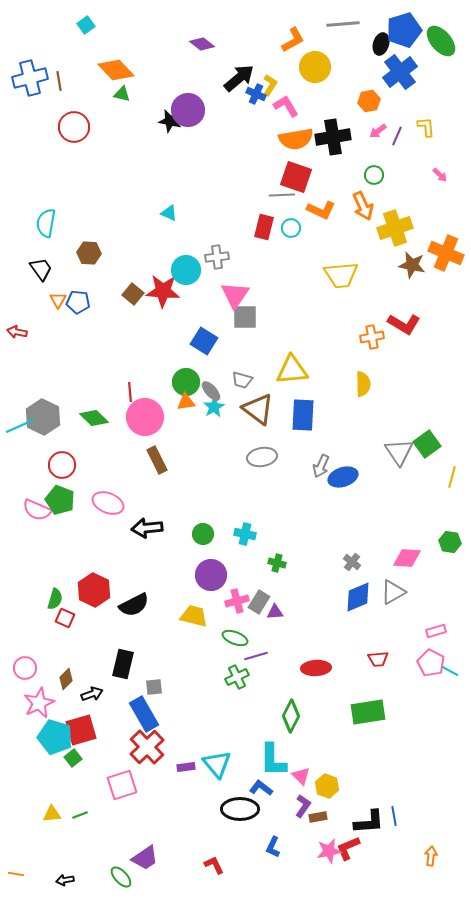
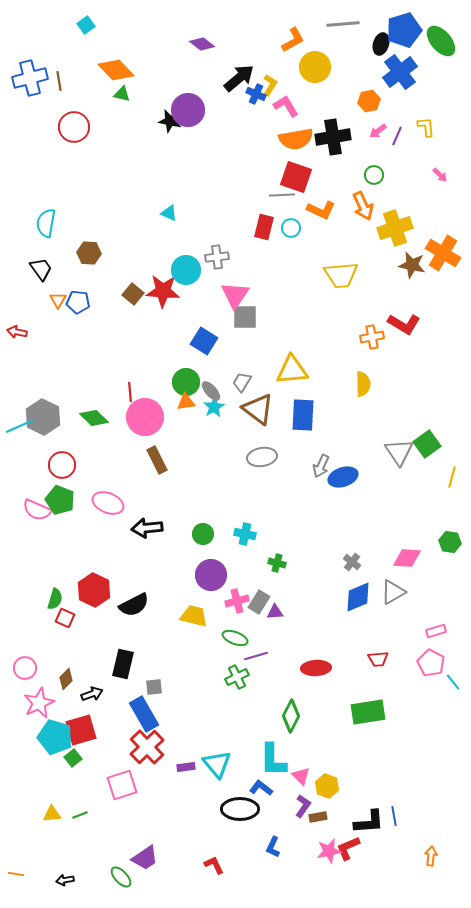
orange cross at (446, 253): moved 3 px left; rotated 8 degrees clockwise
gray trapezoid at (242, 380): moved 2 px down; rotated 105 degrees clockwise
cyan line at (450, 671): moved 3 px right, 11 px down; rotated 24 degrees clockwise
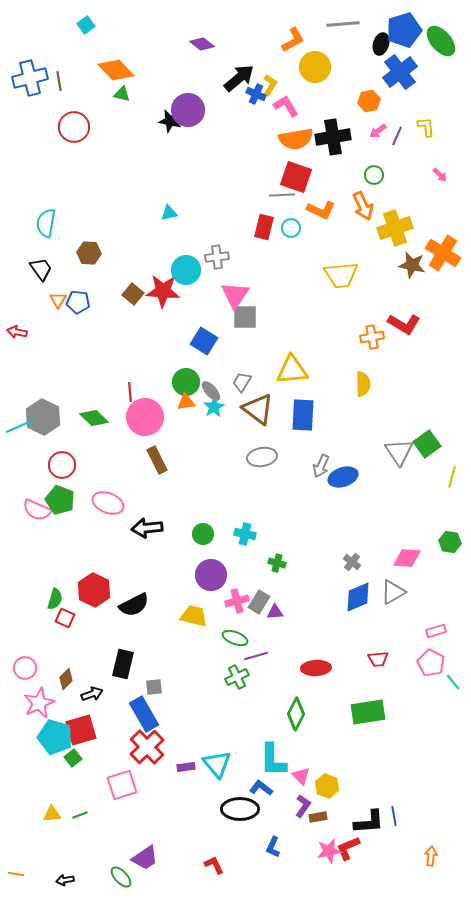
cyan triangle at (169, 213): rotated 36 degrees counterclockwise
green diamond at (291, 716): moved 5 px right, 2 px up
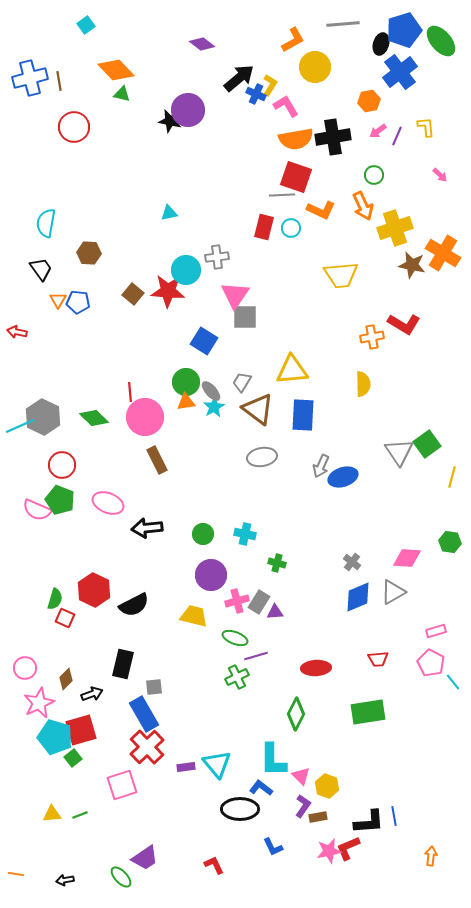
red star at (163, 291): moved 5 px right
blue L-shape at (273, 847): rotated 50 degrees counterclockwise
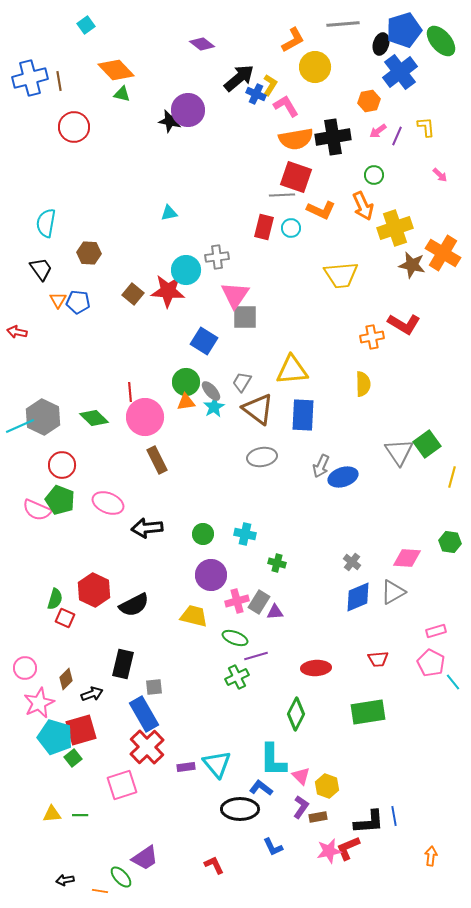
purple L-shape at (303, 806): moved 2 px left, 1 px down
green line at (80, 815): rotated 21 degrees clockwise
orange line at (16, 874): moved 84 px right, 17 px down
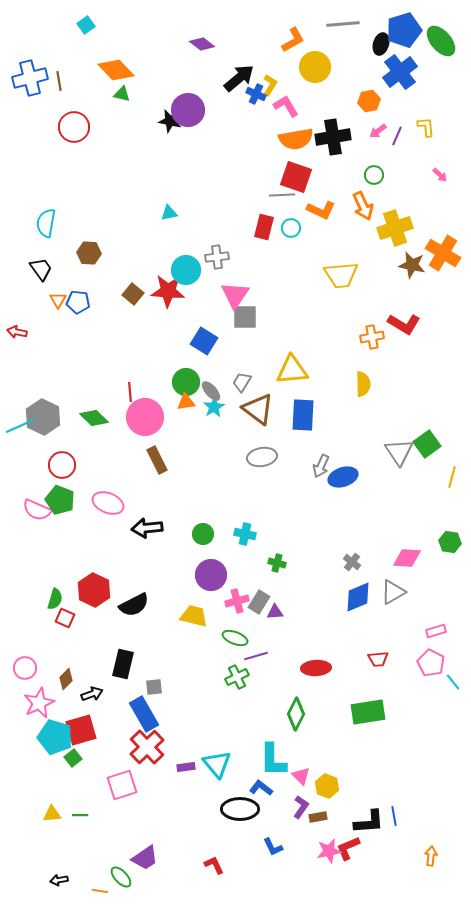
black arrow at (65, 880): moved 6 px left
